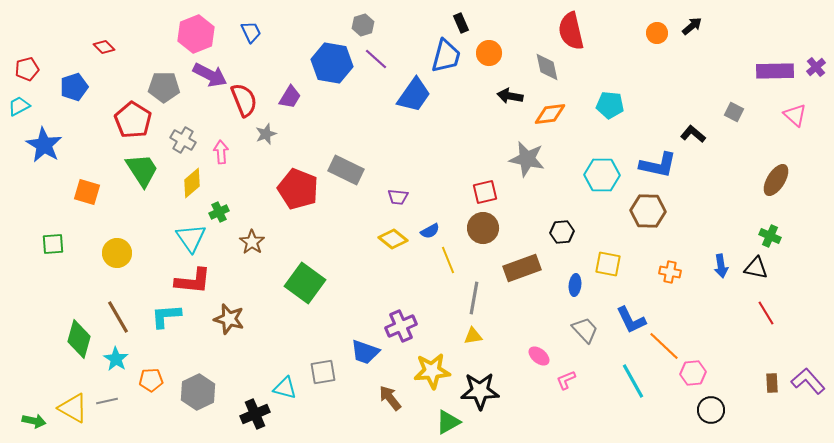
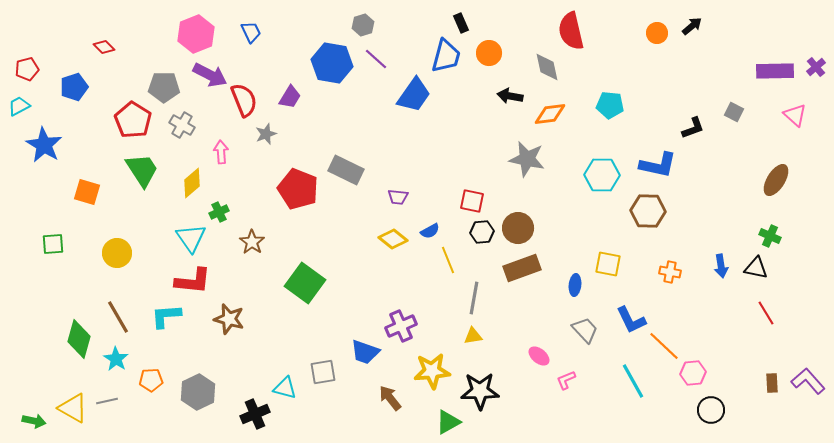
black L-shape at (693, 134): moved 6 px up; rotated 120 degrees clockwise
gray cross at (183, 140): moved 1 px left, 15 px up
red square at (485, 192): moved 13 px left, 9 px down; rotated 25 degrees clockwise
brown circle at (483, 228): moved 35 px right
black hexagon at (562, 232): moved 80 px left
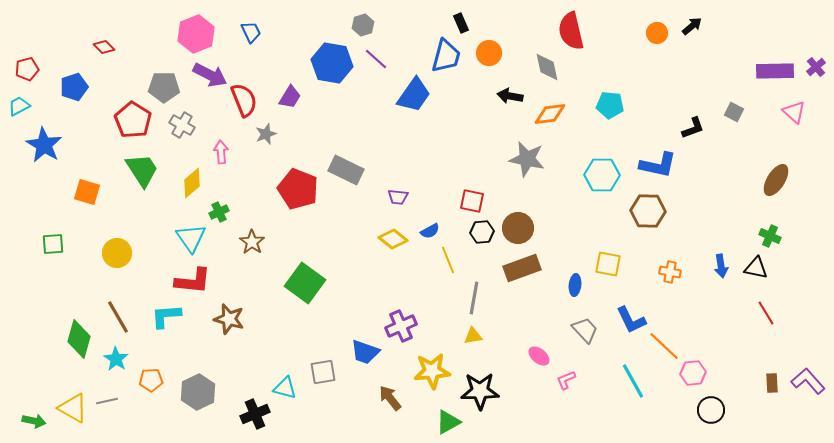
pink triangle at (795, 115): moved 1 px left, 3 px up
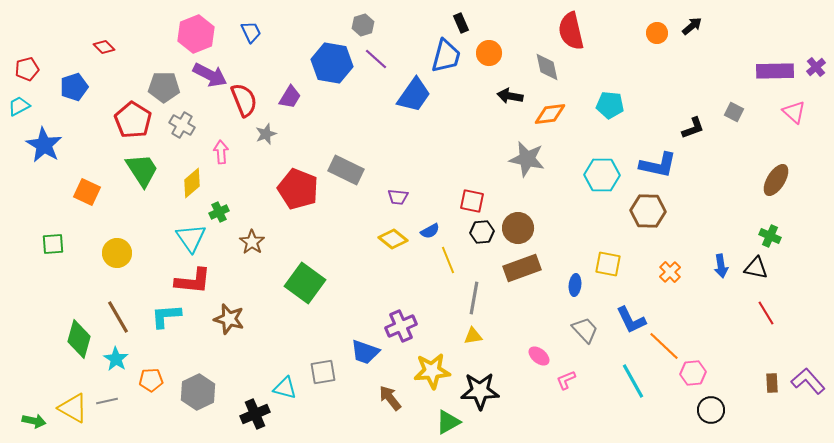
orange square at (87, 192): rotated 8 degrees clockwise
orange cross at (670, 272): rotated 35 degrees clockwise
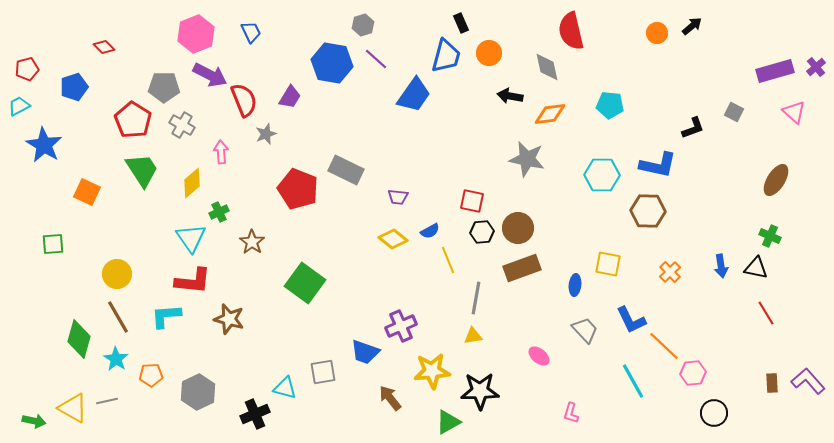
purple rectangle at (775, 71): rotated 15 degrees counterclockwise
yellow circle at (117, 253): moved 21 px down
gray line at (474, 298): moved 2 px right
orange pentagon at (151, 380): moved 5 px up
pink L-shape at (566, 380): moved 5 px right, 33 px down; rotated 50 degrees counterclockwise
black circle at (711, 410): moved 3 px right, 3 px down
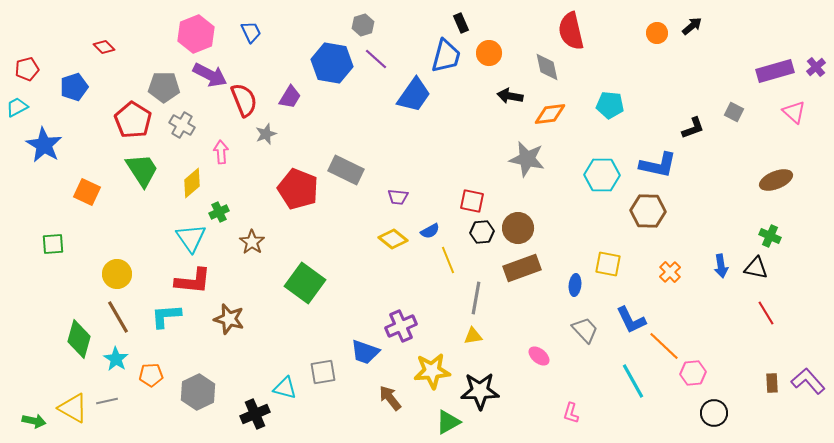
cyan trapezoid at (19, 106): moved 2 px left, 1 px down
brown ellipse at (776, 180): rotated 36 degrees clockwise
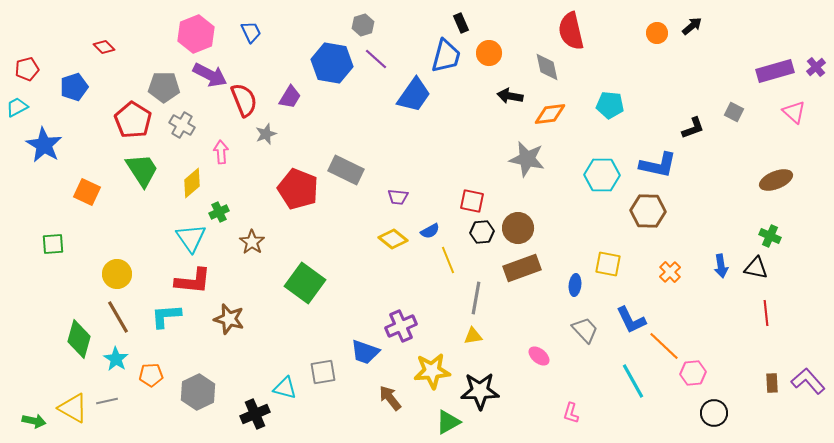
red line at (766, 313): rotated 25 degrees clockwise
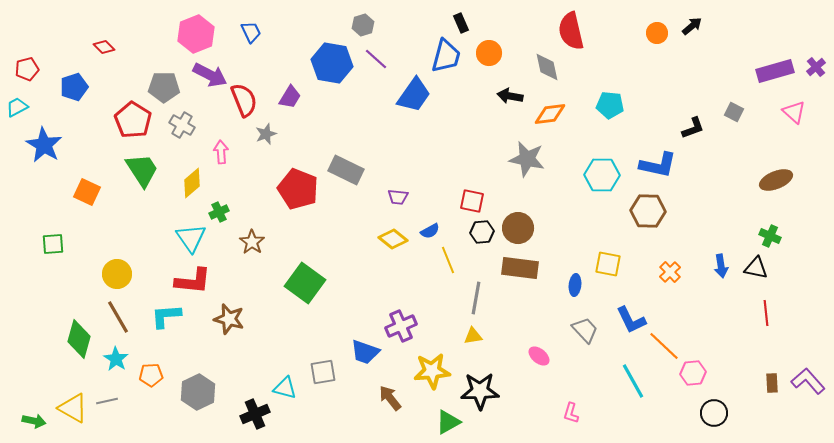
brown rectangle at (522, 268): moved 2 px left; rotated 27 degrees clockwise
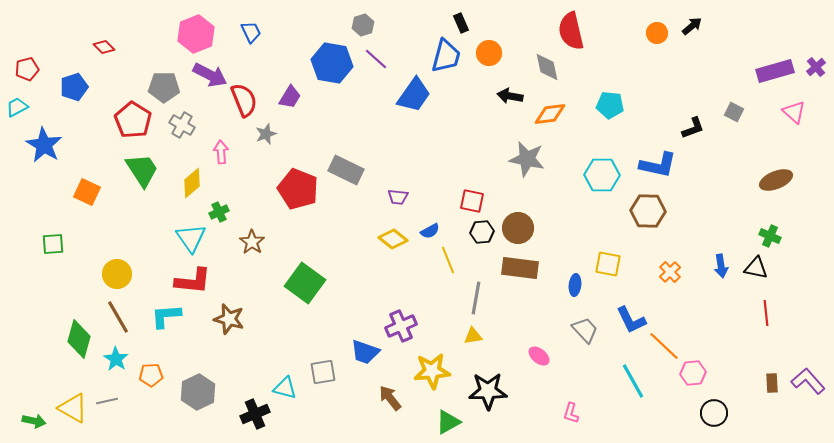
black star at (480, 391): moved 8 px right
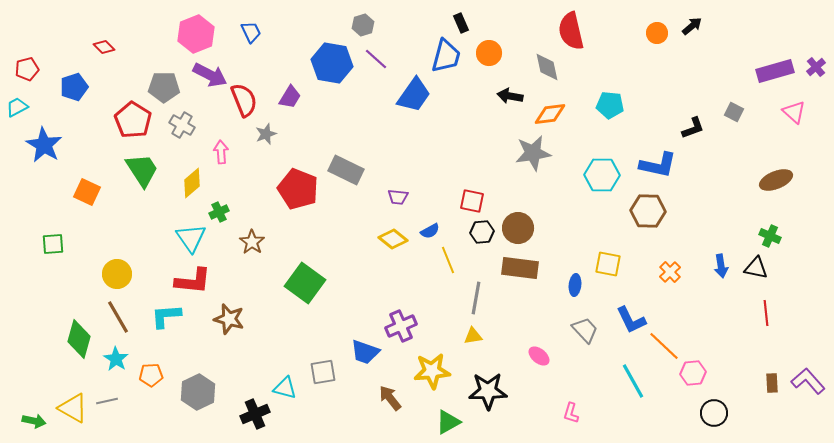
gray star at (527, 159): moved 6 px right, 6 px up; rotated 21 degrees counterclockwise
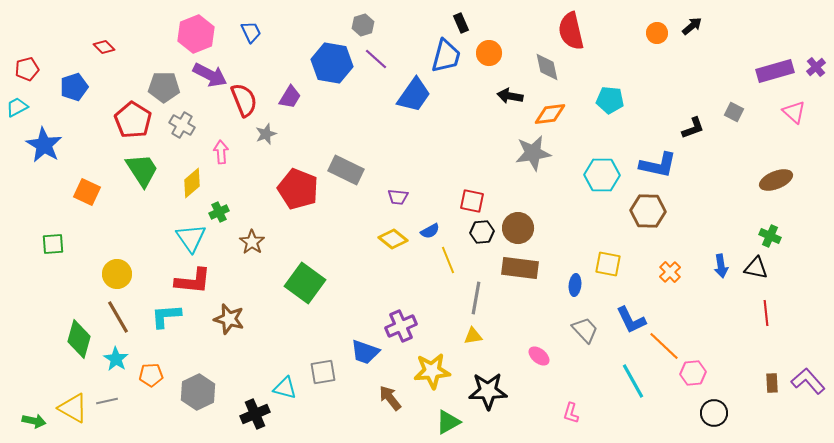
cyan pentagon at (610, 105): moved 5 px up
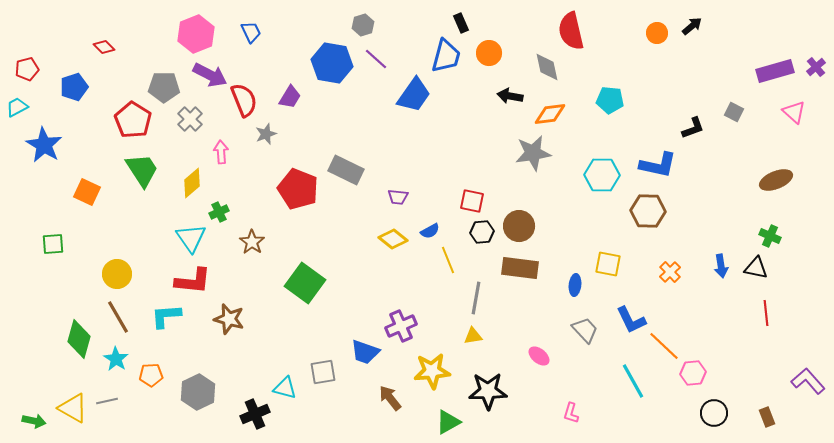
gray cross at (182, 125): moved 8 px right, 6 px up; rotated 15 degrees clockwise
brown circle at (518, 228): moved 1 px right, 2 px up
brown rectangle at (772, 383): moved 5 px left, 34 px down; rotated 18 degrees counterclockwise
